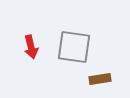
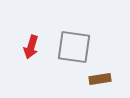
red arrow: rotated 30 degrees clockwise
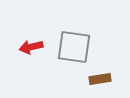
red arrow: rotated 60 degrees clockwise
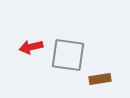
gray square: moved 6 px left, 8 px down
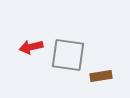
brown rectangle: moved 1 px right, 3 px up
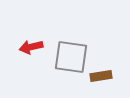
gray square: moved 3 px right, 2 px down
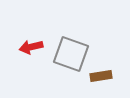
gray square: moved 3 px up; rotated 12 degrees clockwise
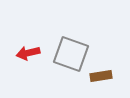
red arrow: moved 3 px left, 6 px down
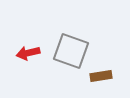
gray square: moved 3 px up
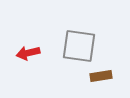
gray square: moved 8 px right, 5 px up; rotated 12 degrees counterclockwise
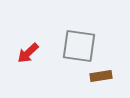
red arrow: rotated 30 degrees counterclockwise
